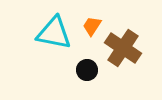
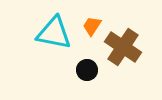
brown cross: moved 1 px up
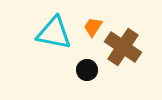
orange trapezoid: moved 1 px right, 1 px down
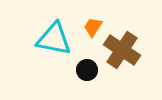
cyan triangle: moved 6 px down
brown cross: moved 1 px left, 3 px down
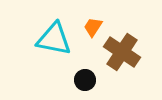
brown cross: moved 2 px down
black circle: moved 2 px left, 10 px down
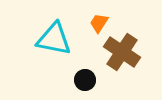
orange trapezoid: moved 6 px right, 4 px up
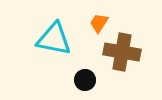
brown cross: rotated 24 degrees counterclockwise
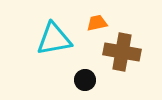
orange trapezoid: moved 2 px left; rotated 45 degrees clockwise
cyan triangle: rotated 21 degrees counterclockwise
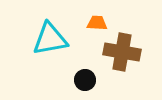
orange trapezoid: rotated 15 degrees clockwise
cyan triangle: moved 4 px left
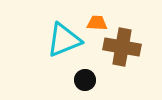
cyan triangle: moved 14 px right, 1 px down; rotated 12 degrees counterclockwise
brown cross: moved 5 px up
